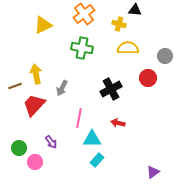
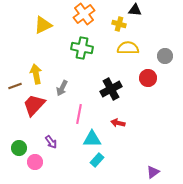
pink line: moved 4 px up
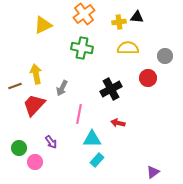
black triangle: moved 2 px right, 7 px down
yellow cross: moved 2 px up; rotated 24 degrees counterclockwise
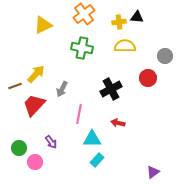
yellow semicircle: moved 3 px left, 2 px up
yellow arrow: rotated 54 degrees clockwise
gray arrow: moved 1 px down
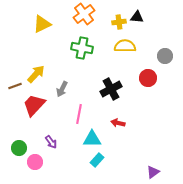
yellow triangle: moved 1 px left, 1 px up
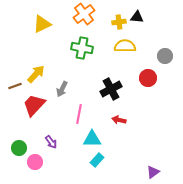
red arrow: moved 1 px right, 3 px up
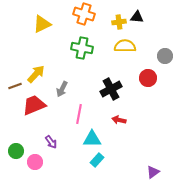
orange cross: rotated 35 degrees counterclockwise
red trapezoid: rotated 25 degrees clockwise
green circle: moved 3 px left, 3 px down
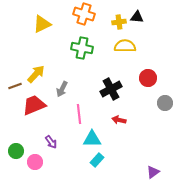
gray circle: moved 47 px down
pink line: rotated 18 degrees counterclockwise
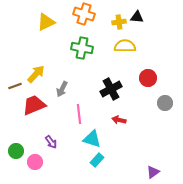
yellow triangle: moved 4 px right, 2 px up
cyan triangle: rotated 18 degrees clockwise
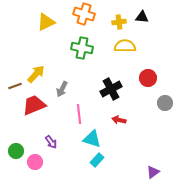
black triangle: moved 5 px right
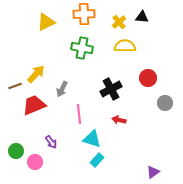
orange cross: rotated 20 degrees counterclockwise
yellow cross: rotated 32 degrees counterclockwise
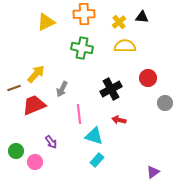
brown line: moved 1 px left, 2 px down
cyan triangle: moved 2 px right, 3 px up
